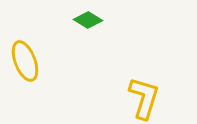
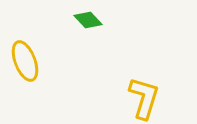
green diamond: rotated 16 degrees clockwise
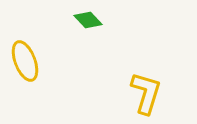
yellow L-shape: moved 2 px right, 5 px up
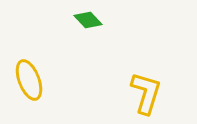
yellow ellipse: moved 4 px right, 19 px down
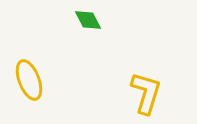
green diamond: rotated 16 degrees clockwise
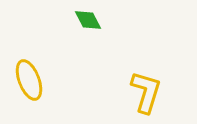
yellow L-shape: moved 1 px up
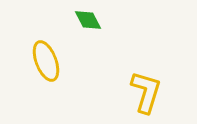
yellow ellipse: moved 17 px right, 19 px up
